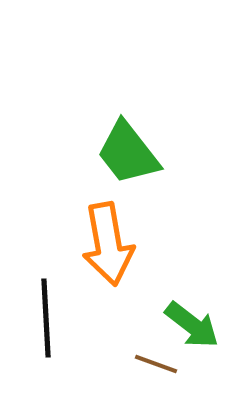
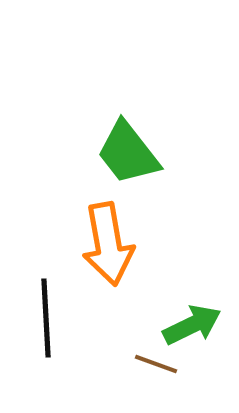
green arrow: rotated 64 degrees counterclockwise
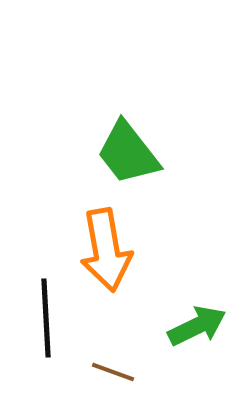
orange arrow: moved 2 px left, 6 px down
green arrow: moved 5 px right, 1 px down
brown line: moved 43 px left, 8 px down
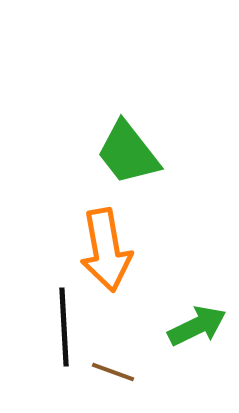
black line: moved 18 px right, 9 px down
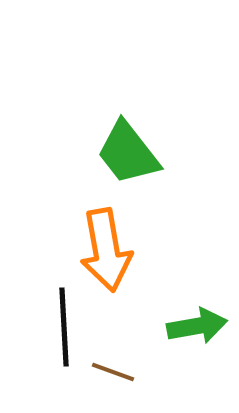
green arrow: rotated 16 degrees clockwise
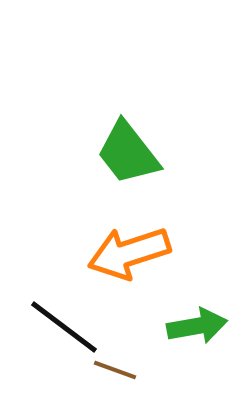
orange arrow: moved 23 px right, 3 px down; rotated 82 degrees clockwise
black line: rotated 50 degrees counterclockwise
brown line: moved 2 px right, 2 px up
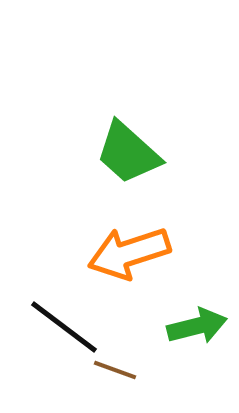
green trapezoid: rotated 10 degrees counterclockwise
green arrow: rotated 4 degrees counterclockwise
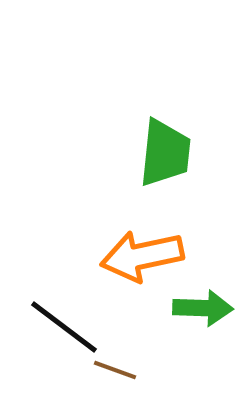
green trapezoid: moved 37 px right; rotated 126 degrees counterclockwise
orange arrow: moved 13 px right, 3 px down; rotated 6 degrees clockwise
green arrow: moved 6 px right, 18 px up; rotated 16 degrees clockwise
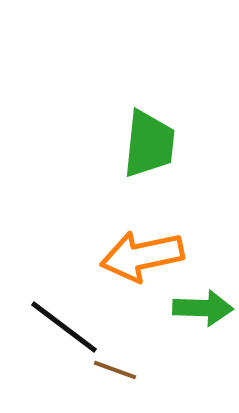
green trapezoid: moved 16 px left, 9 px up
